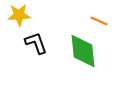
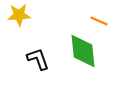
black L-shape: moved 2 px right, 16 px down
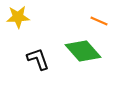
yellow star: moved 1 px left, 2 px down
green diamond: rotated 36 degrees counterclockwise
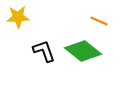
green diamond: rotated 9 degrees counterclockwise
black L-shape: moved 6 px right, 8 px up
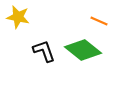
yellow star: rotated 15 degrees clockwise
green diamond: moved 1 px up
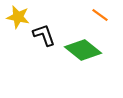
orange line: moved 1 px right, 6 px up; rotated 12 degrees clockwise
black L-shape: moved 16 px up
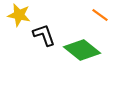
yellow star: moved 1 px right, 2 px up
green diamond: moved 1 px left
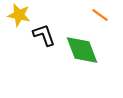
green diamond: rotated 30 degrees clockwise
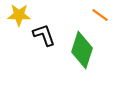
yellow star: rotated 10 degrees counterclockwise
green diamond: rotated 39 degrees clockwise
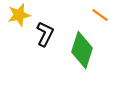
yellow star: rotated 15 degrees counterclockwise
black L-shape: moved 1 px right, 1 px up; rotated 45 degrees clockwise
